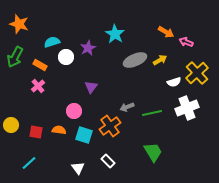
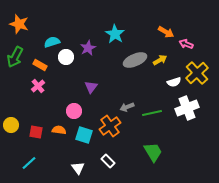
pink arrow: moved 2 px down
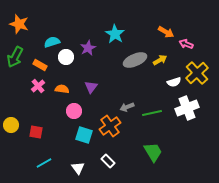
orange semicircle: moved 3 px right, 41 px up
cyan line: moved 15 px right; rotated 14 degrees clockwise
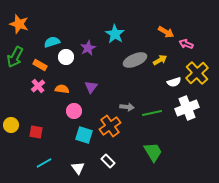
gray arrow: rotated 152 degrees counterclockwise
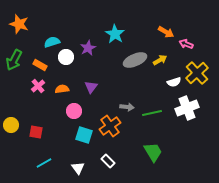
green arrow: moved 1 px left, 3 px down
orange semicircle: rotated 16 degrees counterclockwise
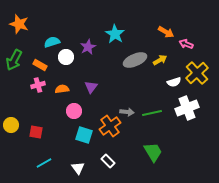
purple star: moved 1 px up
pink cross: moved 1 px up; rotated 24 degrees clockwise
gray arrow: moved 5 px down
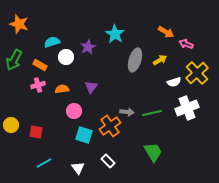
gray ellipse: rotated 50 degrees counterclockwise
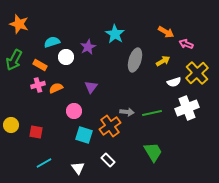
yellow arrow: moved 3 px right, 1 px down
orange semicircle: moved 6 px left, 1 px up; rotated 16 degrees counterclockwise
white rectangle: moved 1 px up
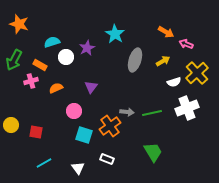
purple star: moved 1 px left, 1 px down
pink cross: moved 7 px left, 4 px up
white rectangle: moved 1 px left, 1 px up; rotated 24 degrees counterclockwise
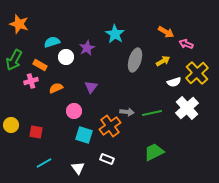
white cross: rotated 20 degrees counterclockwise
green trapezoid: moved 1 px right; rotated 85 degrees counterclockwise
